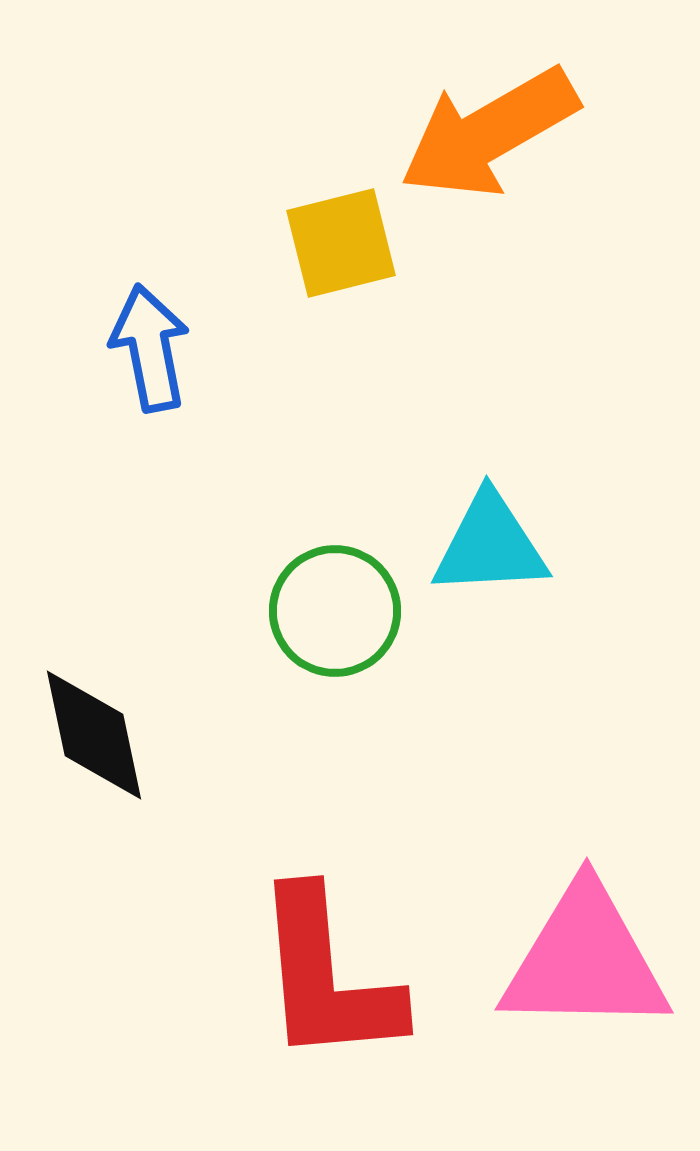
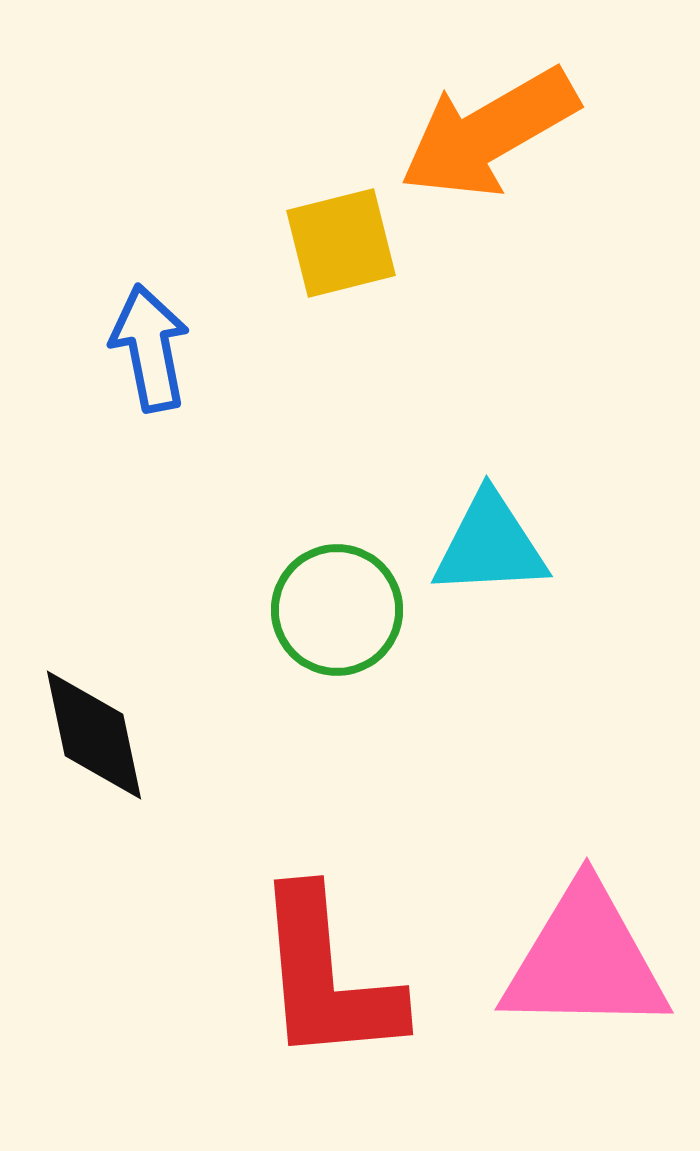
green circle: moved 2 px right, 1 px up
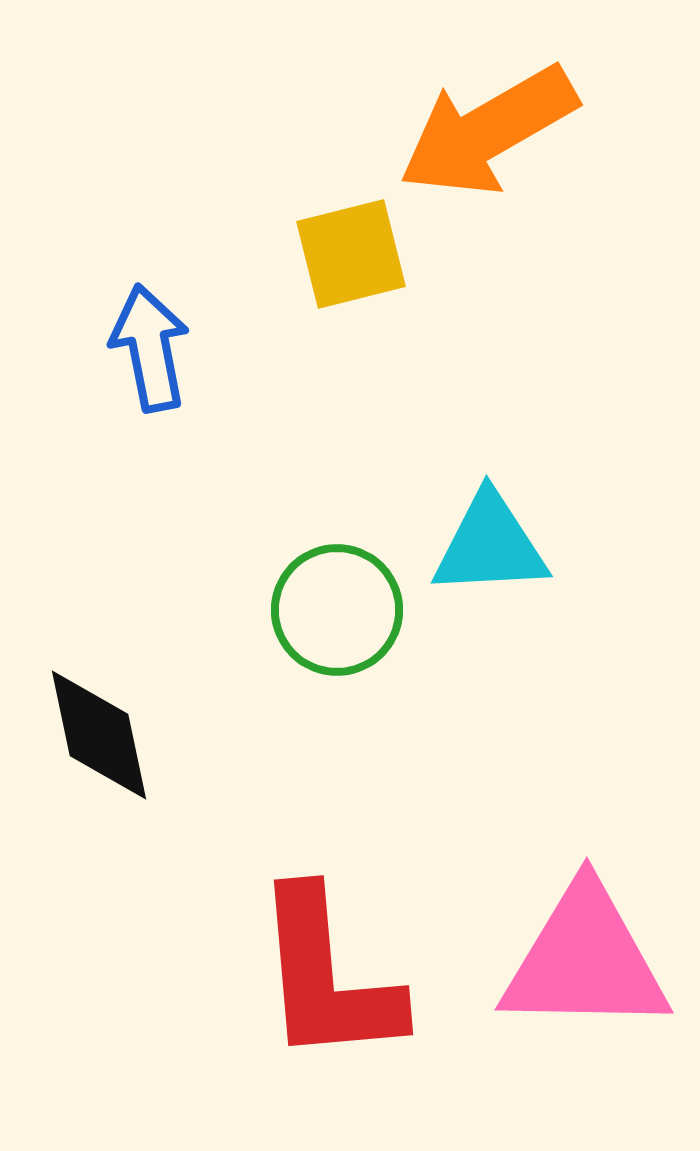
orange arrow: moved 1 px left, 2 px up
yellow square: moved 10 px right, 11 px down
black diamond: moved 5 px right
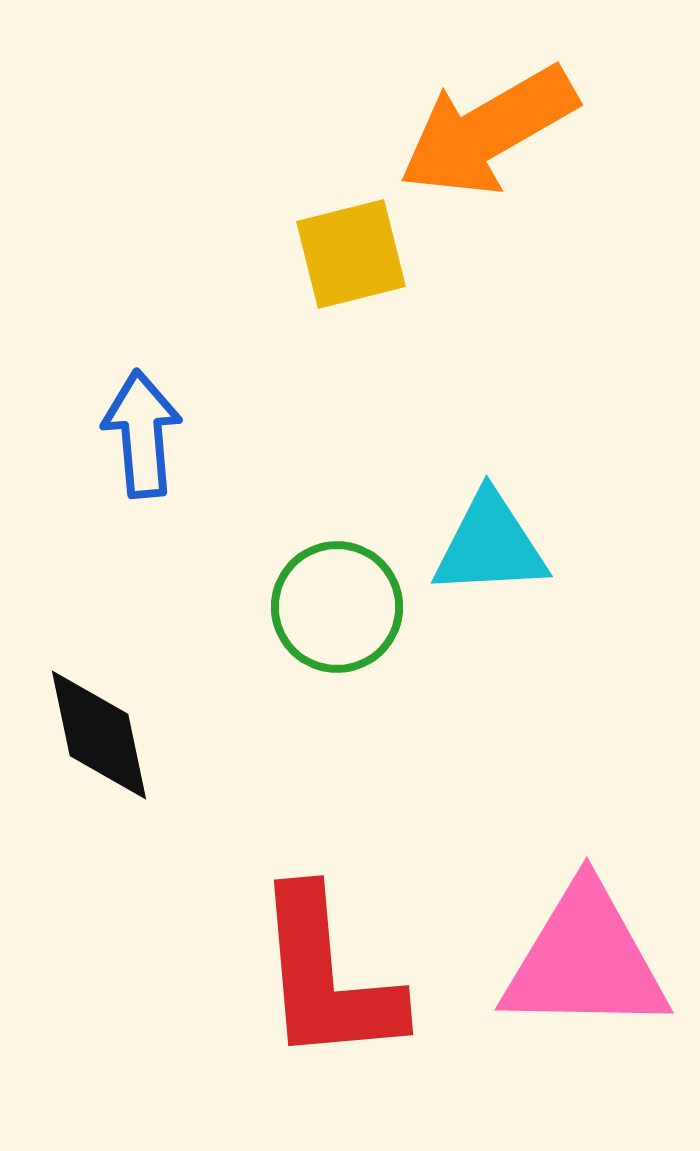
blue arrow: moved 8 px left, 86 px down; rotated 6 degrees clockwise
green circle: moved 3 px up
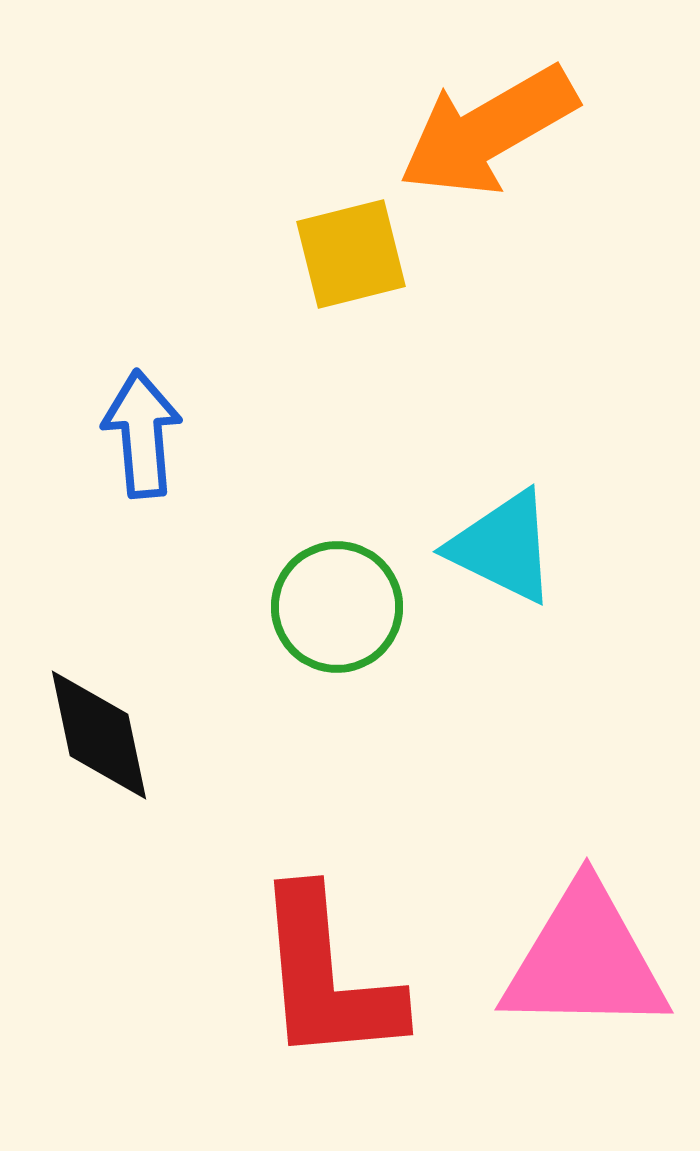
cyan triangle: moved 13 px right, 2 px down; rotated 29 degrees clockwise
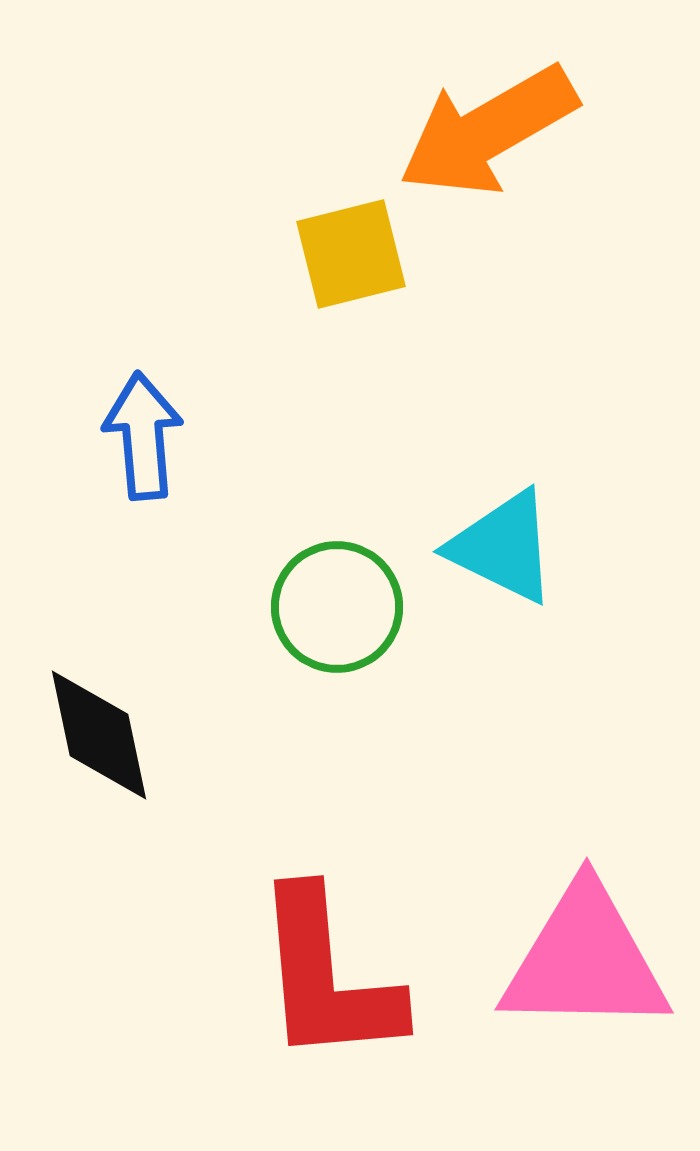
blue arrow: moved 1 px right, 2 px down
